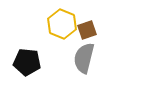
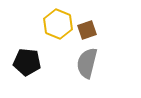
yellow hexagon: moved 4 px left
gray semicircle: moved 3 px right, 5 px down
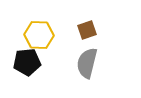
yellow hexagon: moved 19 px left, 11 px down; rotated 20 degrees counterclockwise
black pentagon: rotated 12 degrees counterclockwise
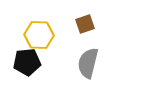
brown square: moved 2 px left, 6 px up
gray semicircle: moved 1 px right
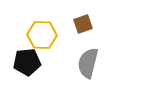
brown square: moved 2 px left
yellow hexagon: moved 3 px right
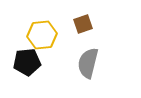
yellow hexagon: rotated 8 degrees counterclockwise
